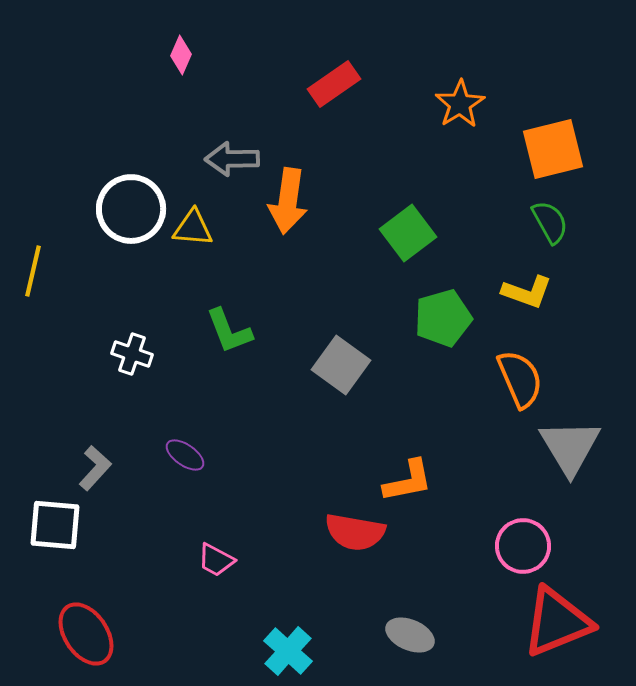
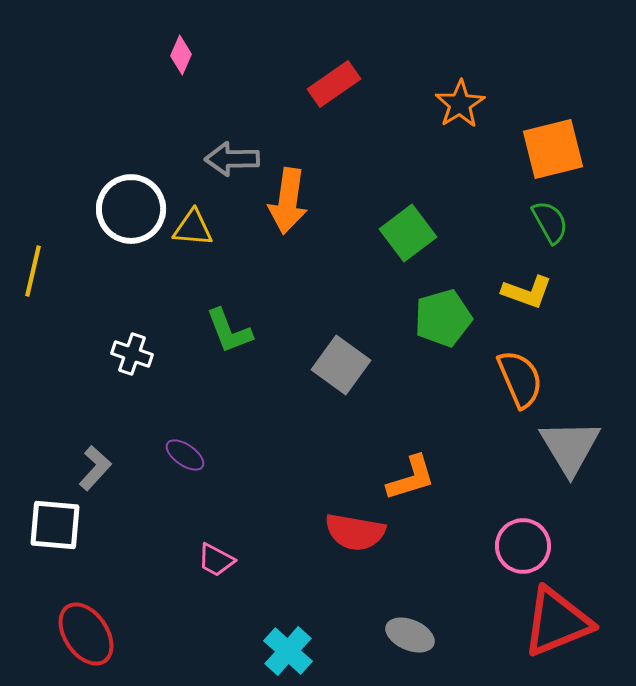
orange L-shape: moved 3 px right, 3 px up; rotated 6 degrees counterclockwise
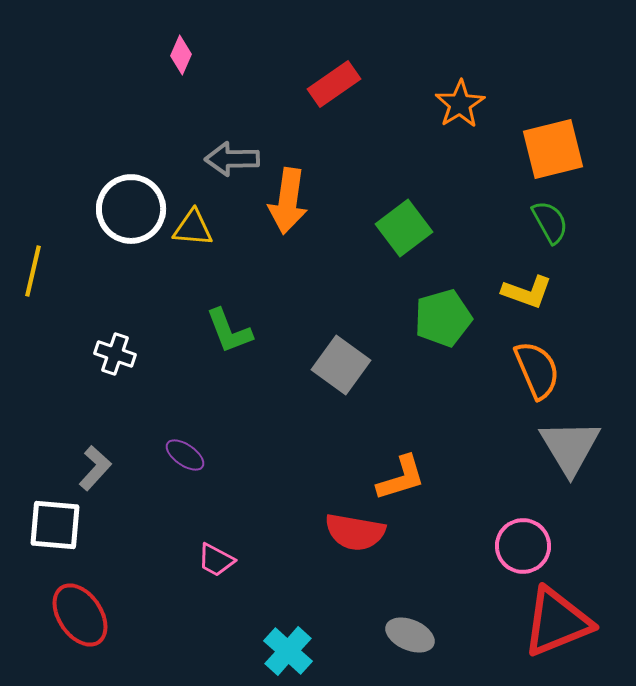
green square: moved 4 px left, 5 px up
white cross: moved 17 px left
orange semicircle: moved 17 px right, 9 px up
orange L-shape: moved 10 px left
red ellipse: moved 6 px left, 19 px up
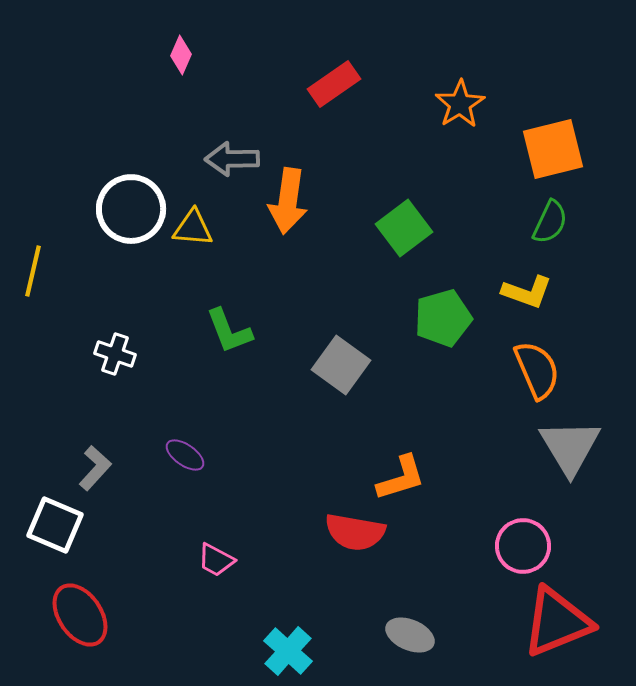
green semicircle: rotated 54 degrees clockwise
white square: rotated 18 degrees clockwise
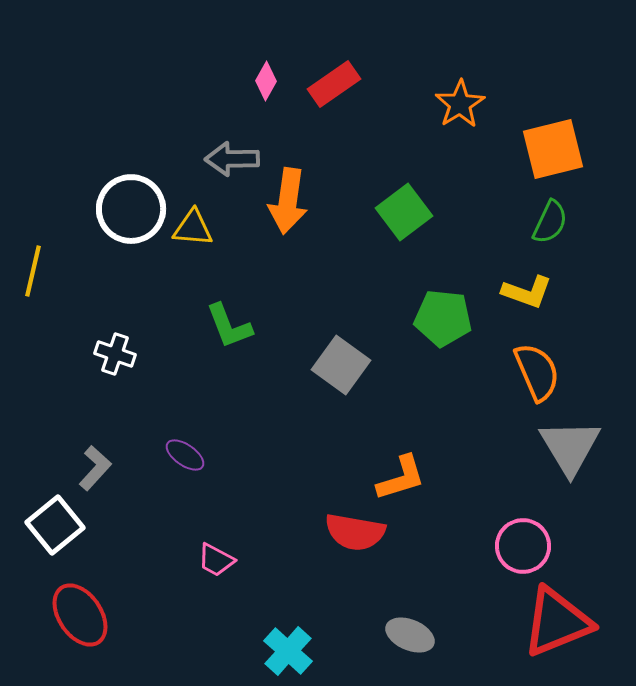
pink diamond: moved 85 px right, 26 px down; rotated 6 degrees clockwise
green square: moved 16 px up
green pentagon: rotated 22 degrees clockwise
green L-shape: moved 5 px up
orange semicircle: moved 2 px down
white square: rotated 28 degrees clockwise
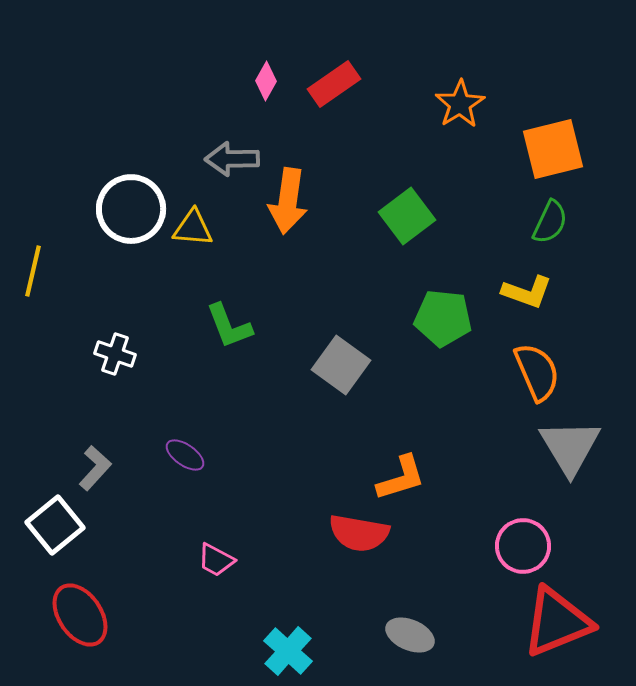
green square: moved 3 px right, 4 px down
red semicircle: moved 4 px right, 1 px down
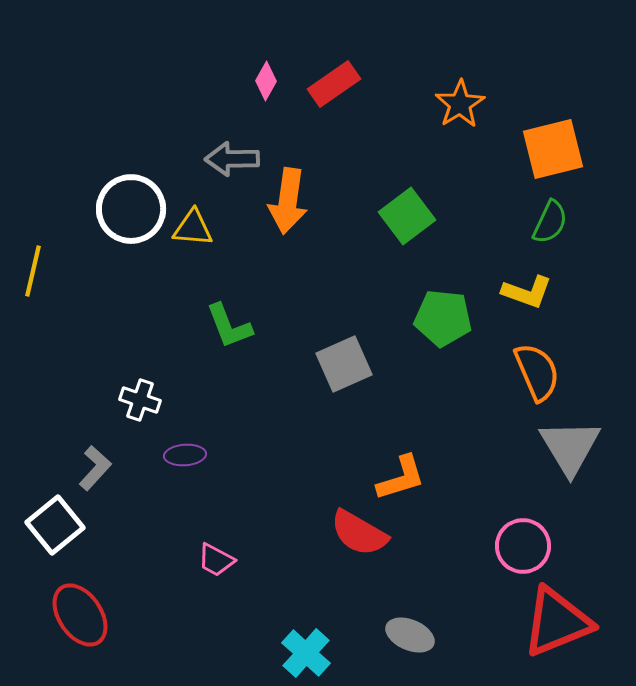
white cross: moved 25 px right, 46 px down
gray square: moved 3 px right, 1 px up; rotated 30 degrees clockwise
purple ellipse: rotated 39 degrees counterclockwise
red semicircle: rotated 20 degrees clockwise
cyan cross: moved 18 px right, 2 px down
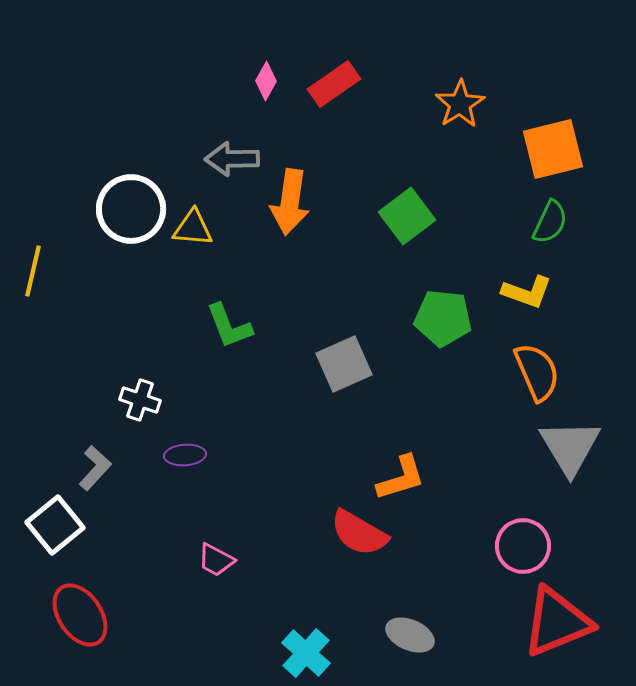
orange arrow: moved 2 px right, 1 px down
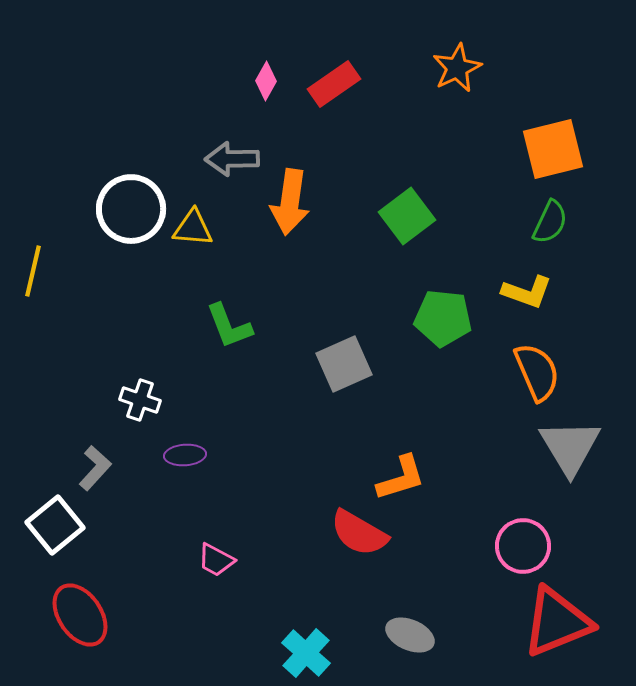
orange star: moved 3 px left, 36 px up; rotated 6 degrees clockwise
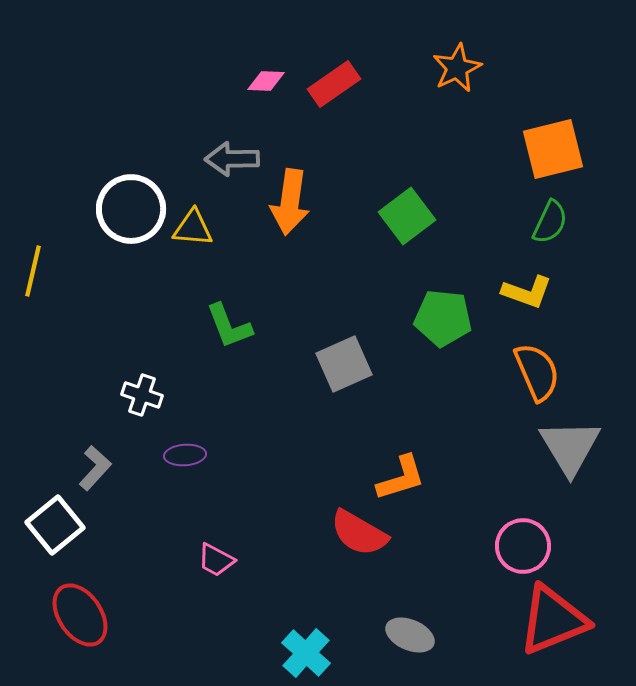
pink diamond: rotated 63 degrees clockwise
white cross: moved 2 px right, 5 px up
red triangle: moved 4 px left, 2 px up
